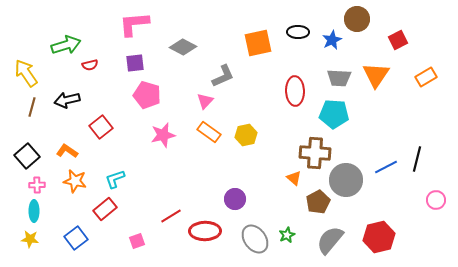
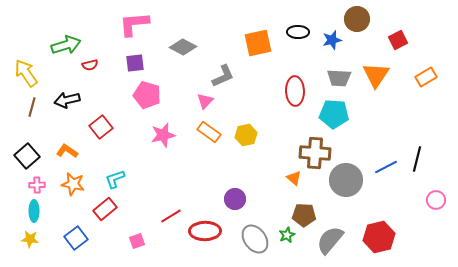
blue star at (332, 40): rotated 12 degrees clockwise
orange star at (75, 181): moved 2 px left, 3 px down
brown pentagon at (318, 202): moved 14 px left, 13 px down; rotated 30 degrees clockwise
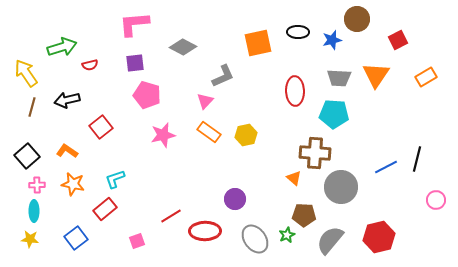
green arrow at (66, 45): moved 4 px left, 2 px down
gray circle at (346, 180): moved 5 px left, 7 px down
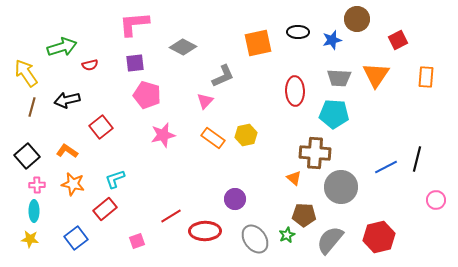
orange rectangle at (426, 77): rotated 55 degrees counterclockwise
orange rectangle at (209, 132): moved 4 px right, 6 px down
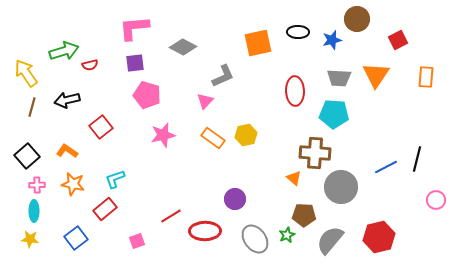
pink L-shape at (134, 24): moved 4 px down
green arrow at (62, 47): moved 2 px right, 4 px down
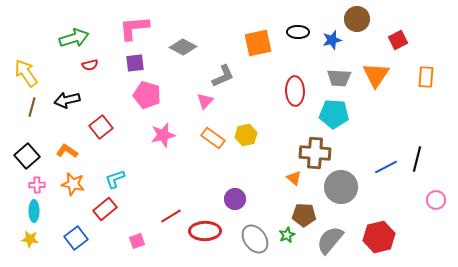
green arrow at (64, 51): moved 10 px right, 13 px up
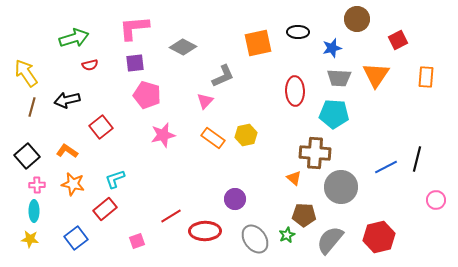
blue star at (332, 40): moved 8 px down
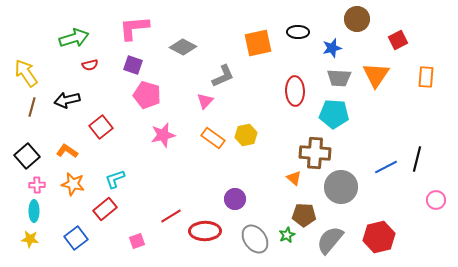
purple square at (135, 63): moved 2 px left, 2 px down; rotated 24 degrees clockwise
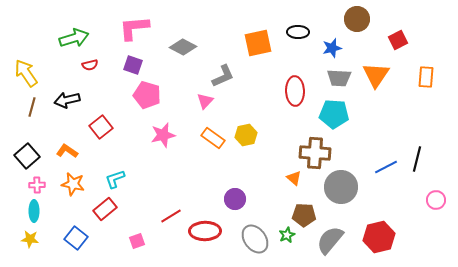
blue square at (76, 238): rotated 15 degrees counterclockwise
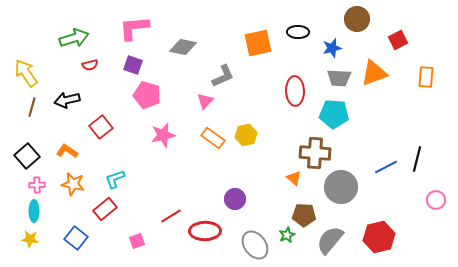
gray diamond at (183, 47): rotated 16 degrees counterclockwise
orange triangle at (376, 75): moved 2 px left, 2 px up; rotated 36 degrees clockwise
gray ellipse at (255, 239): moved 6 px down
